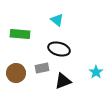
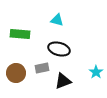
cyan triangle: rotated 24 degrees counterclockwise
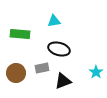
cyan triangle: moved 3 px left, 1 px down; rotated 24 degrees counterclockwise
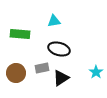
black triangle: moved 2 px left, 3 px up; rotated 12 degrees counterclockwise
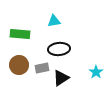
black ellipse: rotated 20 degrees counterclockwise
brown circle: moved 3 px right, 8 px up
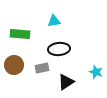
brown circle: moved 5 px left
cyan star: rotated 16 degrees counterclockwise
black triangle: moved 5 px right, 4 px down
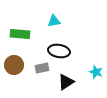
black ellipse: moved 2 px down; rotated 15 degrees clockwise
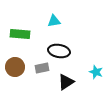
brown circle: moved 1 px right, 2 px down
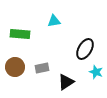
black ellipse: moved 26 px right, 2 px up; rotated 70 degrees counterclockwise
